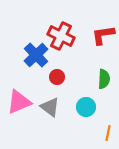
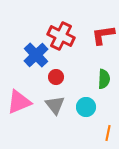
red circle: moved 1 px left
gray triangle: moved 5 px right, 2 px up; rotated 15 degrees clockwise
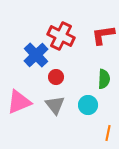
cyan circle: moved 2 px right, 2 px up
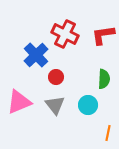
red cross: moved 4 px right, 2 px up
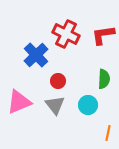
red cross: moved 1 px right
red circle: moved 2 px right, 4 px down
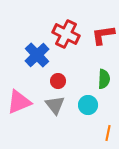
blue cross: moved 1 px right
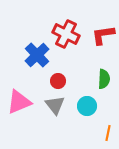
cyan circle: moved 1 px left, 1 px down
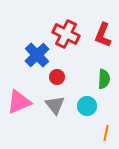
red L-shape: rotated 60 degrees counterclockwise
red circle: moved 1 px left, 4 px up
orange line: moved 2 px left
